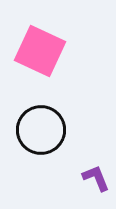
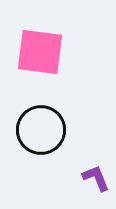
pink square: moved 1 px down; rotated 18 degrees counterclockwise
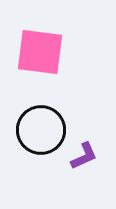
purple L-shape: moved 12 px left, 22 px up; rotated 88 degrees clockwise
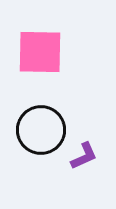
pink square: rotated 6 degrees counterclockwise
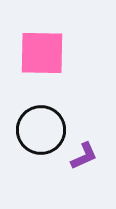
pink square: moved 2 px right, 1 px down
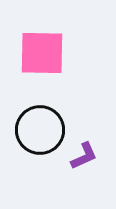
black circle: moved 1 px left
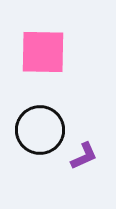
pink square: moved 1 px right, 1 px up
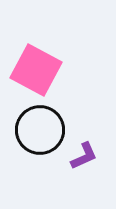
pink square: moved 7 px left, 18 px down; rotated 27 degrees clockwise
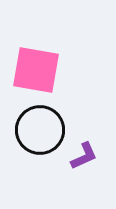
pink square: rotated 18 degrees counterclockwise
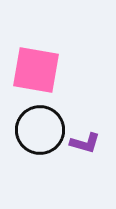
purple L-shape: moved 1 px right, 13 px up; rotated 40 degrees clockwise
